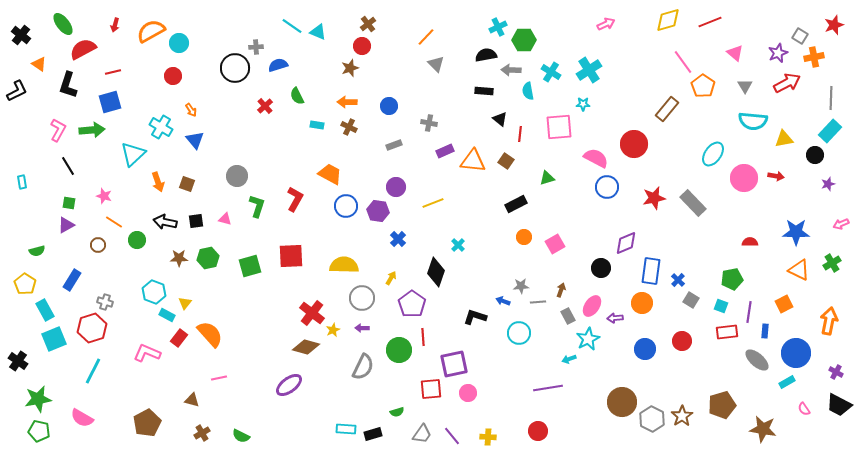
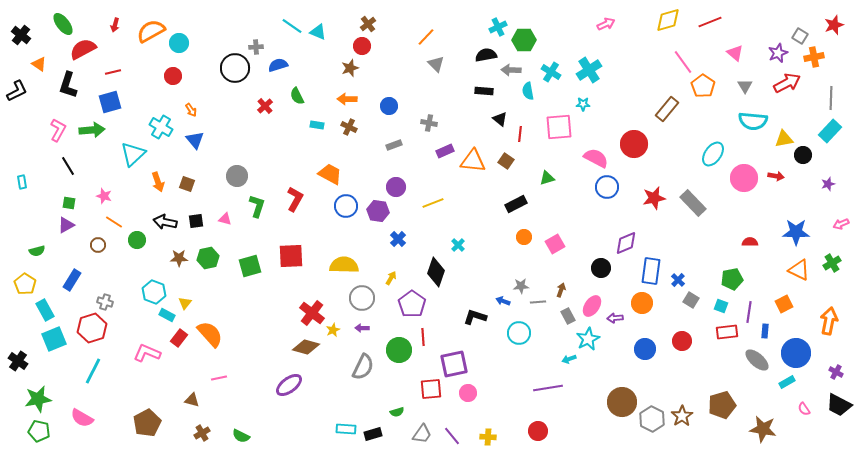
orange arrow at (347, 102): moved 3 px up
black circle at (815, 155): moved 12 px left
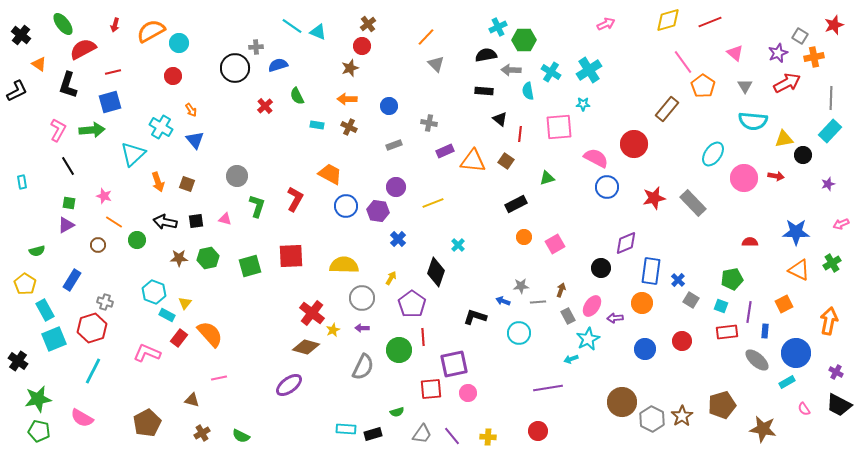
cyan arrow at (569, 359): moved 2 px right
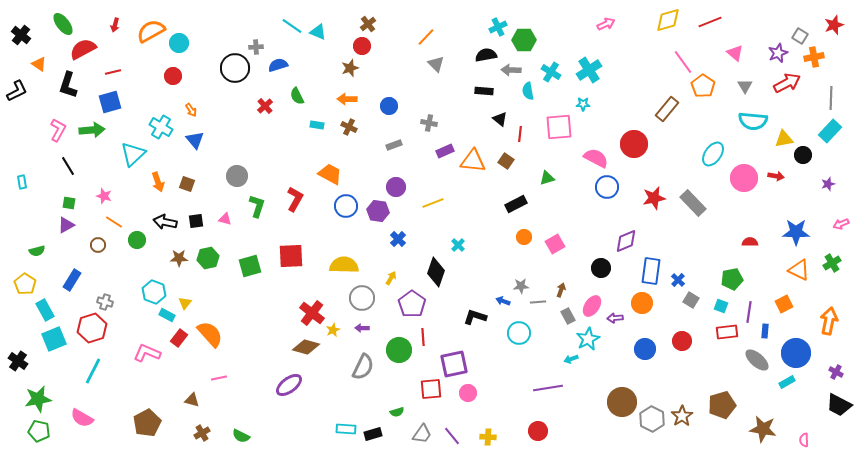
purple diamond at (626, 243): moved 2 px up
pink semicircle at (804, 409): moved 31 px down; rotated 32 degrees clockwise
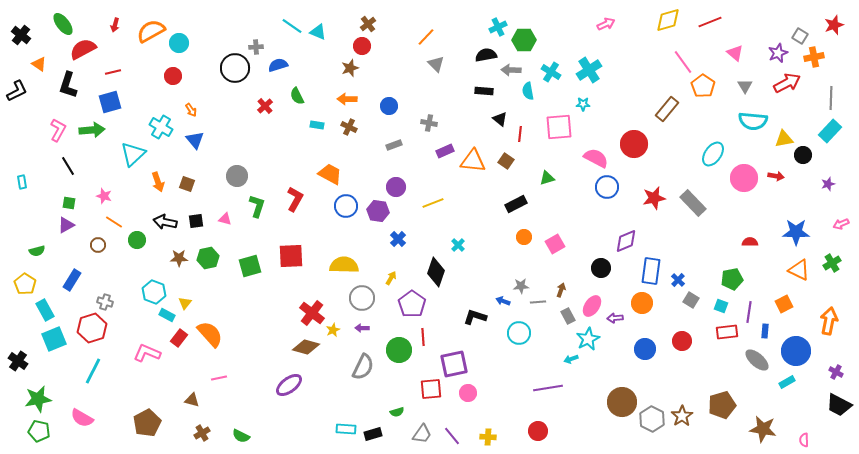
blue circle at (796, 353): moved 2 px up
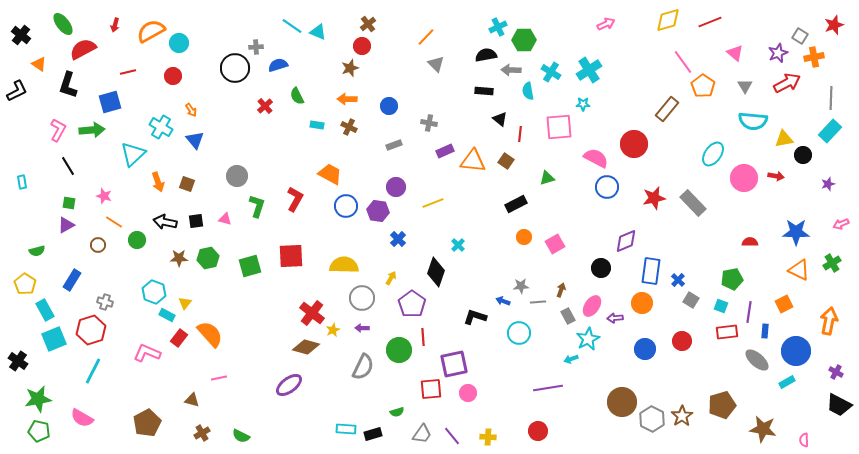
red line at (113, 72): moved 15 px right
red hexagon at (92, 328): moved 1 px left, 2 px down
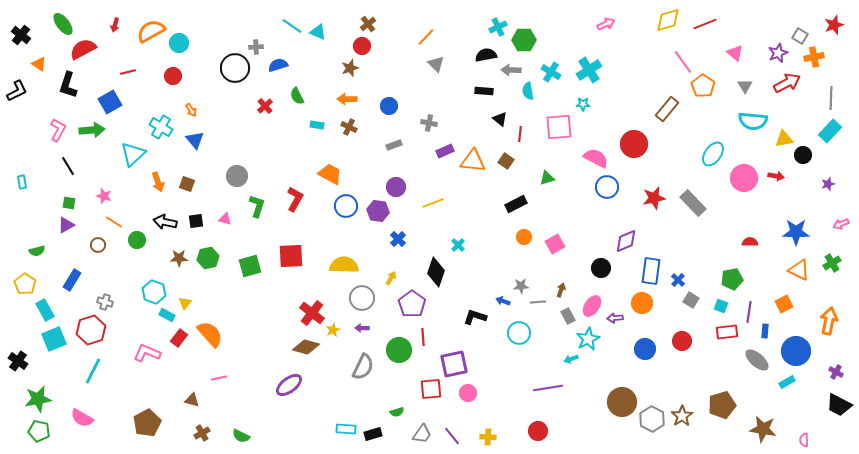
red line at (710, 22): moved 5 px left, 2 px down
blue square at (110, 102): rotated 15 degrees counterclockwise
